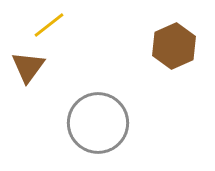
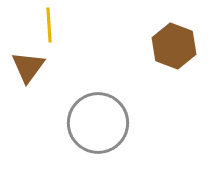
yellow line: rotated 56 degrees counterclockwise
brown hexagon: rotated 15 degrees counterclockwise
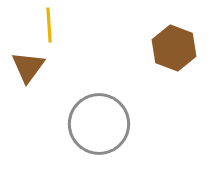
brown hexagon: moved 2 px down
gray circle: moved 1 px right, 1 px down
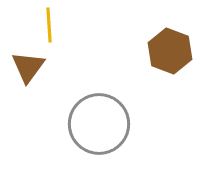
brown hexagon: moved 4 px left, 3 px down
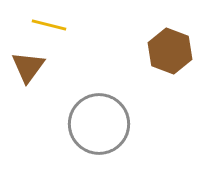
yellow line: rotated 72 degrees counterclockwise
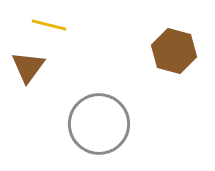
brown hexagon: moved 4 px right; rotated 6 degrees counterclockwise
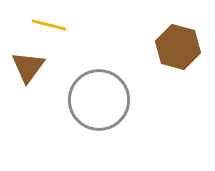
brown hexagon: moved 4 px right, 4 px up
gray circle: moved 24 px up
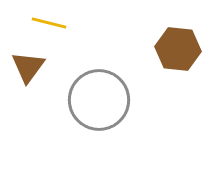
yellow line: moved 2 px up
brown hexagon: moved 2 px down; rotated 9 degrees counterclockwise
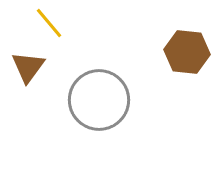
yellow line: rotated 36 degrees clockwise
brown hexagon: moved 9 px right, 3 px down
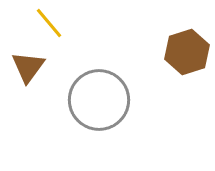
brown hexagon: rotated 24 degrees counterclockwise
